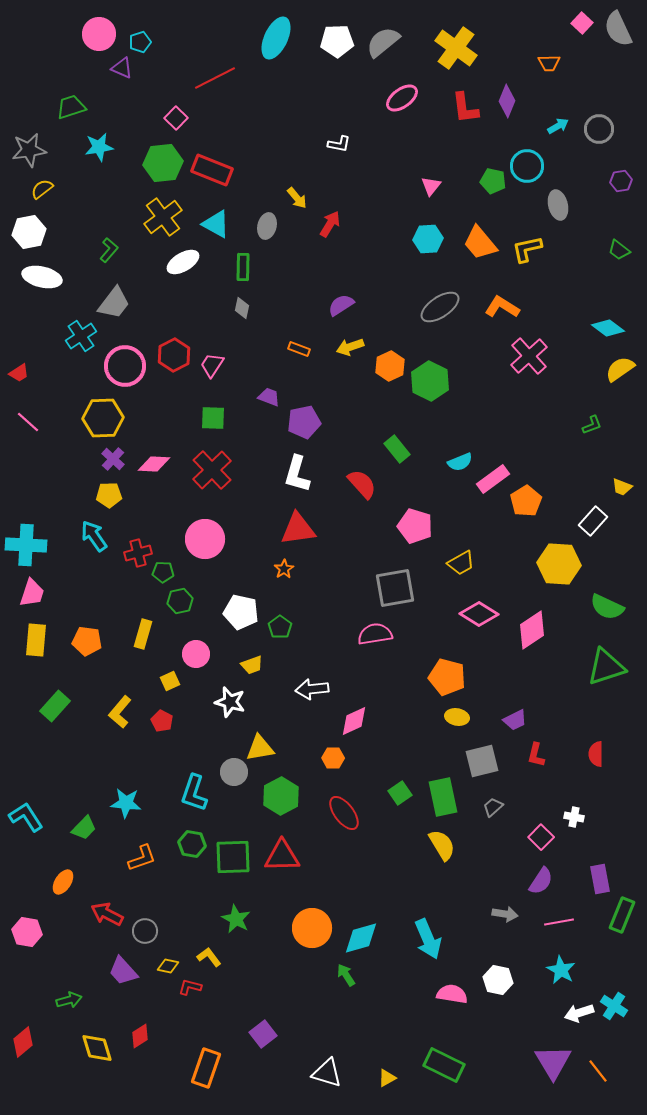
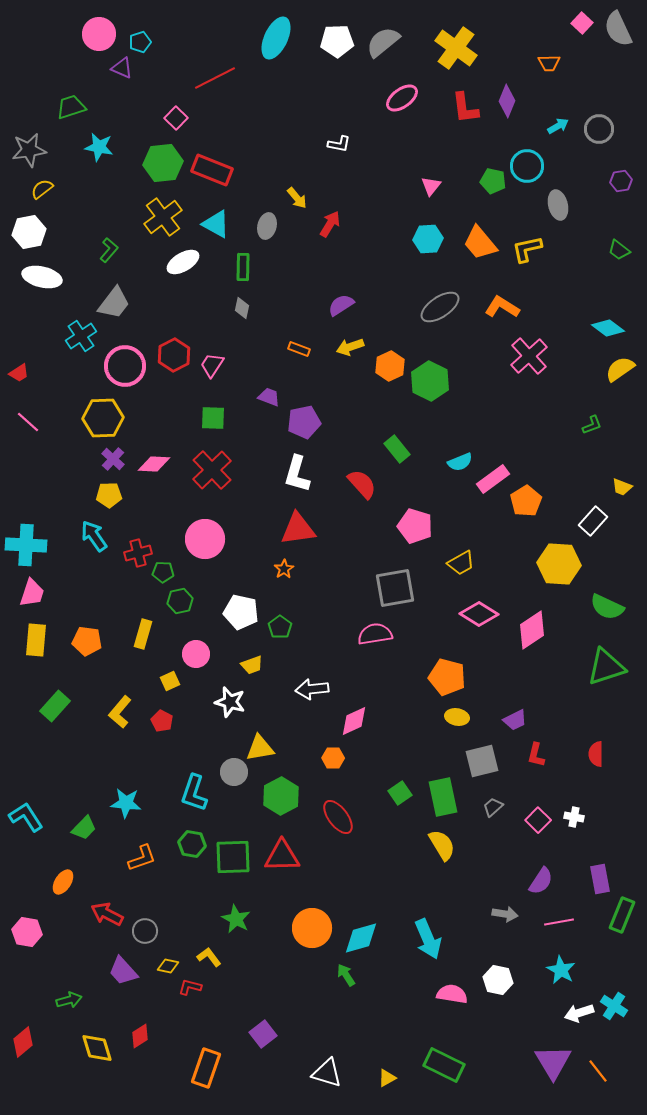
cyan star at (99, 147): rotated 20 degrees clockwise
red ellipse at (344, 813): moved 6 px left, 4 px down
pink square at (541, 837): moved 3 px left, 17 px up
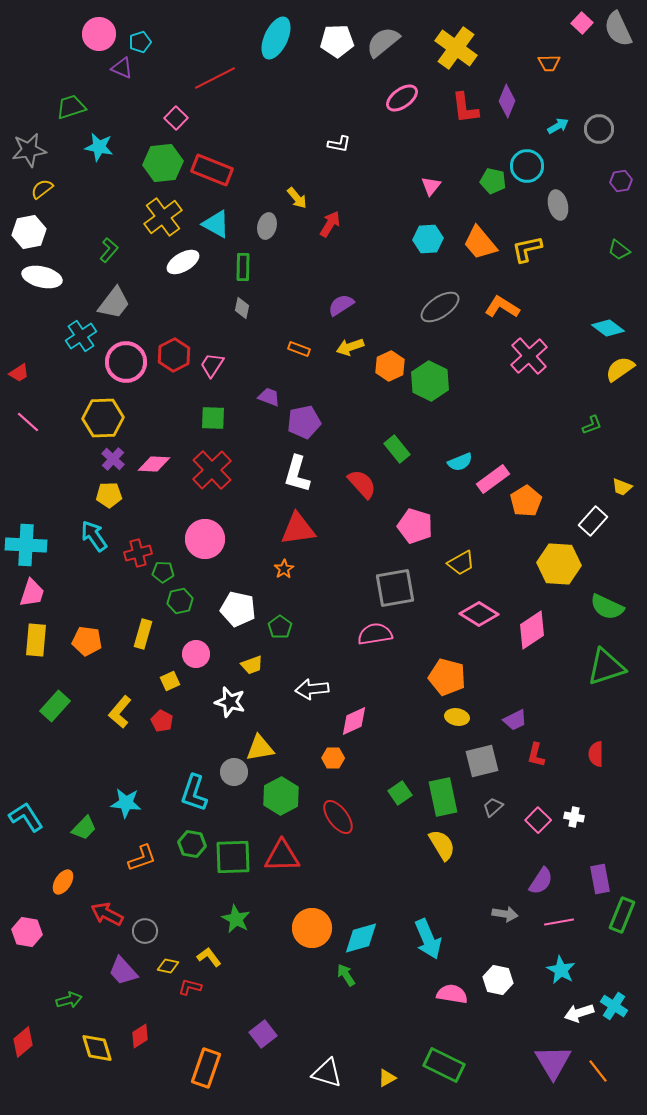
pink circle at (125, 366): moved 1 px right, 4 px up
white pentagon at (241, 612): moved 3 px left, 3 px up
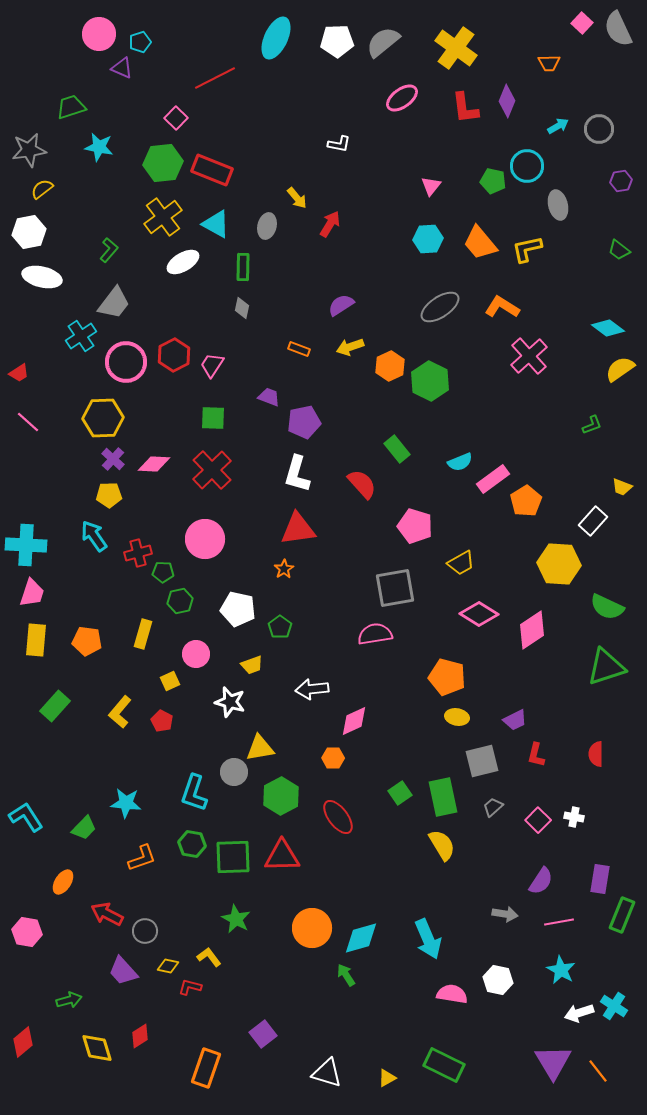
purple rectangle at (600, 879): rotated 20 degrees clockwise
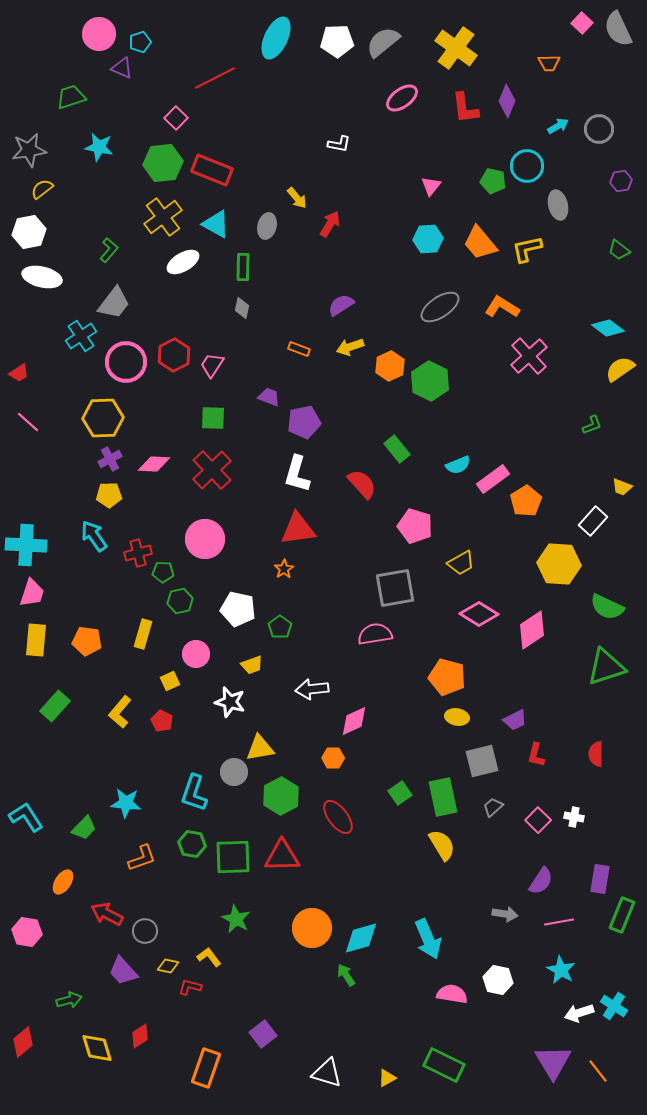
green trapezoid at (71, 107): moved 10 px up
purple cross at (113, 459): moved 3 px left; rotated 20 degrees clockwise
cyan semicircle at (460, 462): moved 2 px left, 3 px down
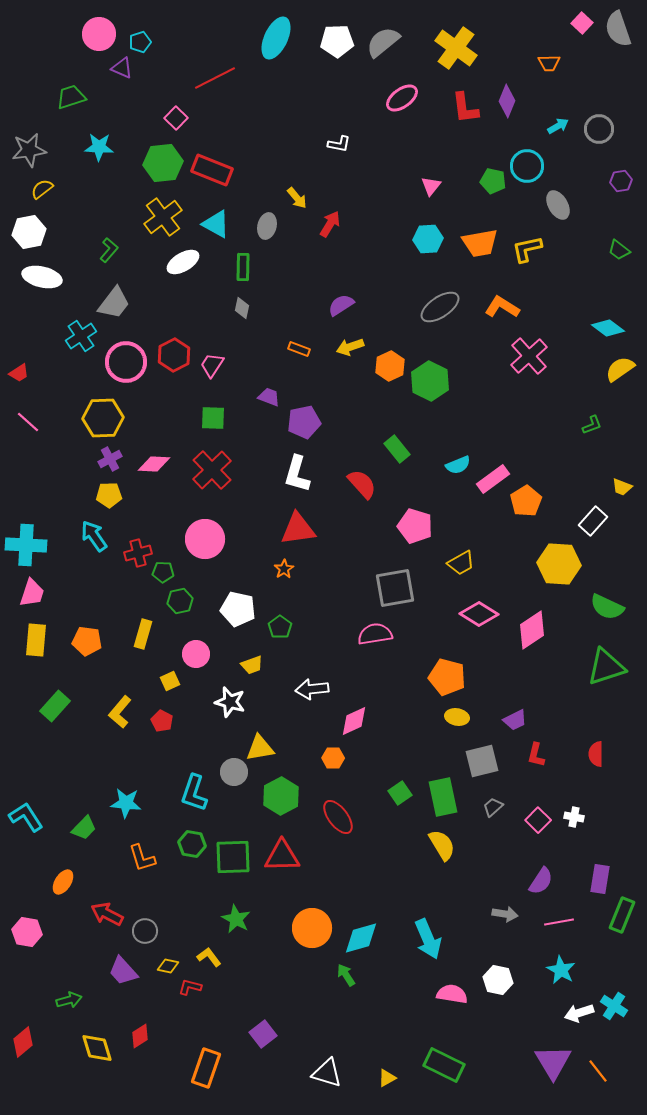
gray semicircle at (618, 29): rotated 6 degrees clockwise
cyan star at (99, 147): rotated 8 degrees counterclockwise
gray ellipse at (558, 205): rotated 16 degrees counterclockwise
orange trapezoid at (480, 243): rotated 60 degrees counterclockwise
orange L-shape at (142, 858): rotated 92 degrees clockwise
